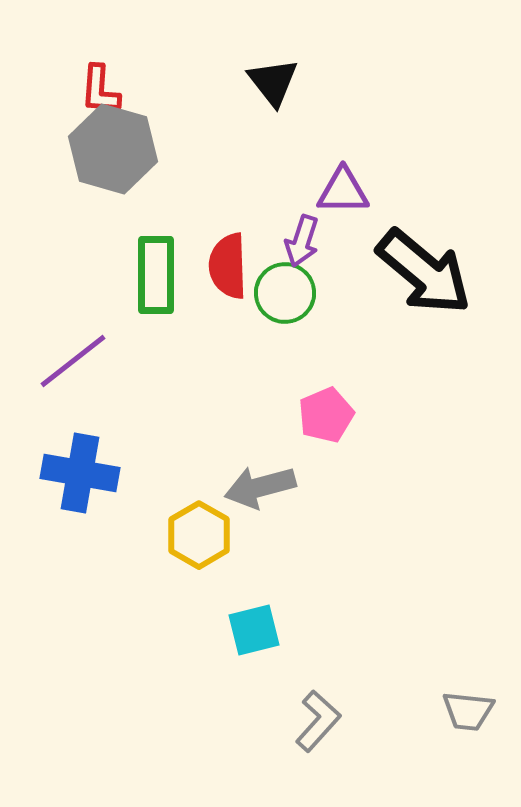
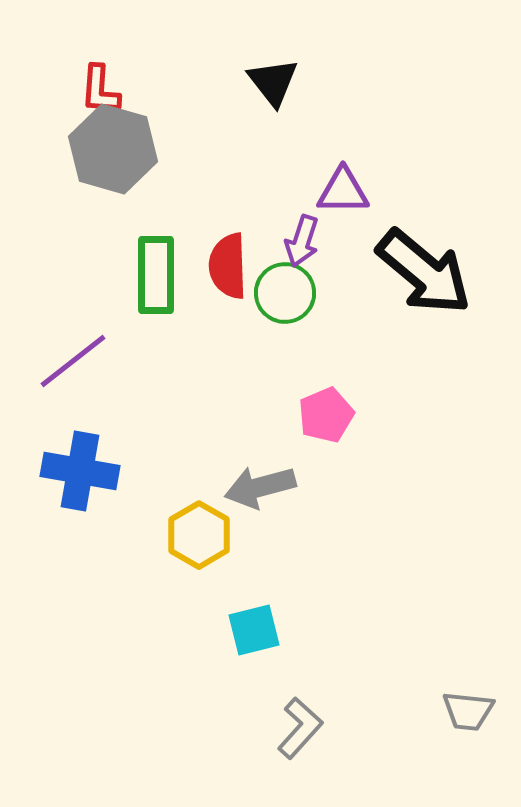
blue cross: moved 2 px up
gray L-shape: moved 18 px left, 7 px down
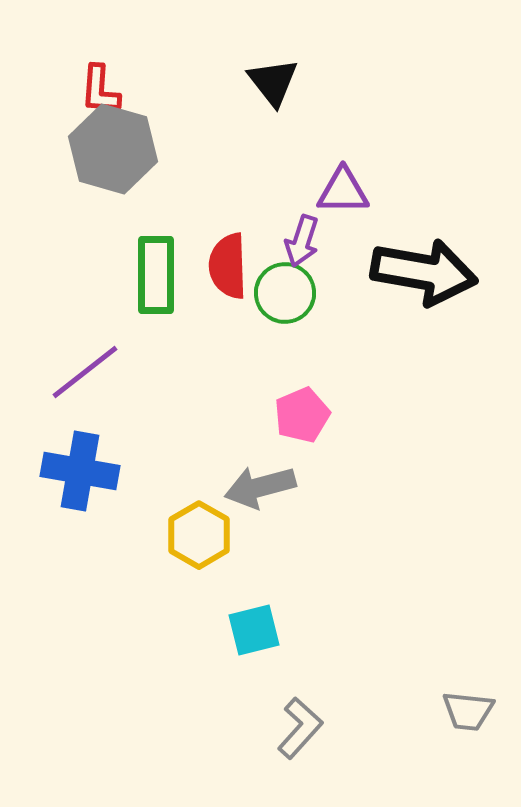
black arrow: rotated 30 degrees counterclockwise
purple line: moved 12 px right, 11 px down
pink pentagon: moved 24 px left
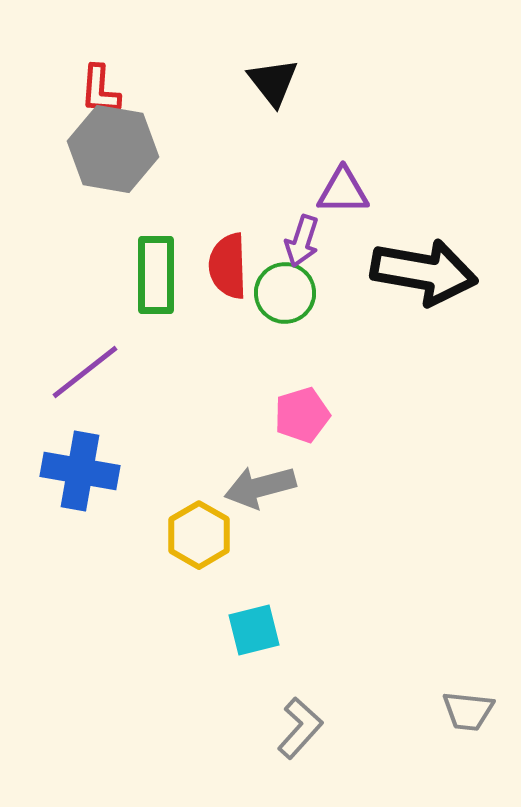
gray hexagon: rotated 6 degrees counterclockwise
pink pentagon: rotated 6 degrees clockwise
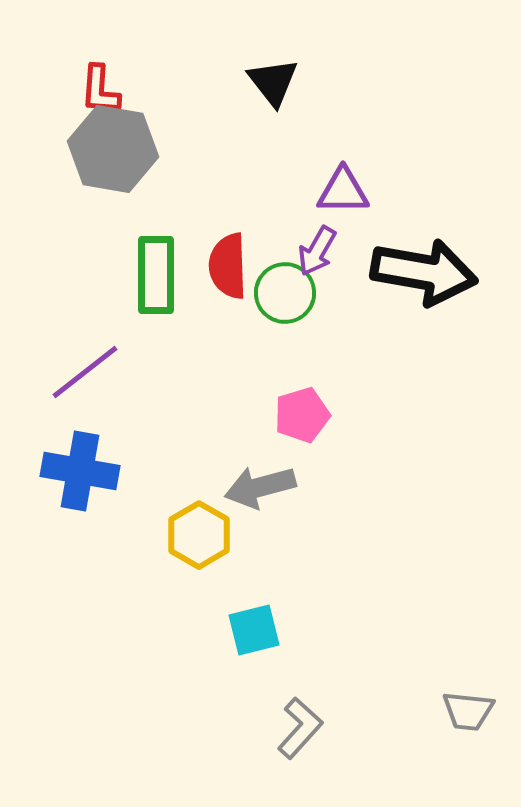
purple arrow: moved 15 px right, 10 px down; rotated 12 degrees clockwise
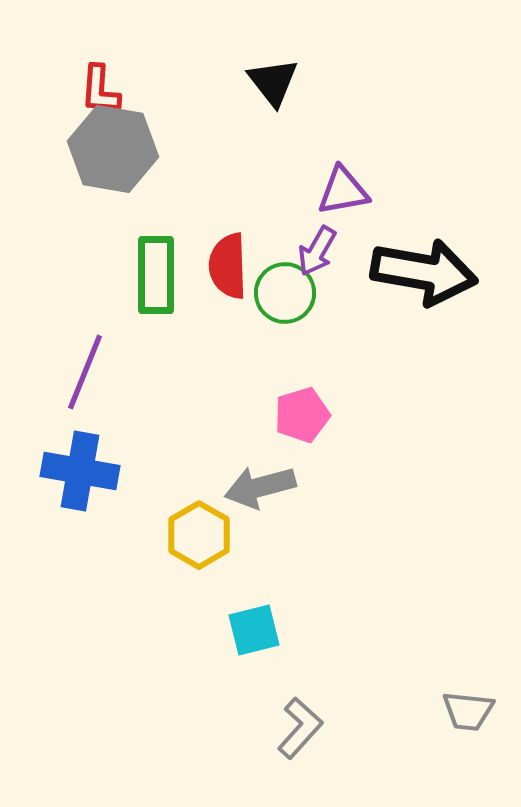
purple triangle: rotated 10 degrees counterclockwise
purple line: rotated 30 degrees counterclockwise
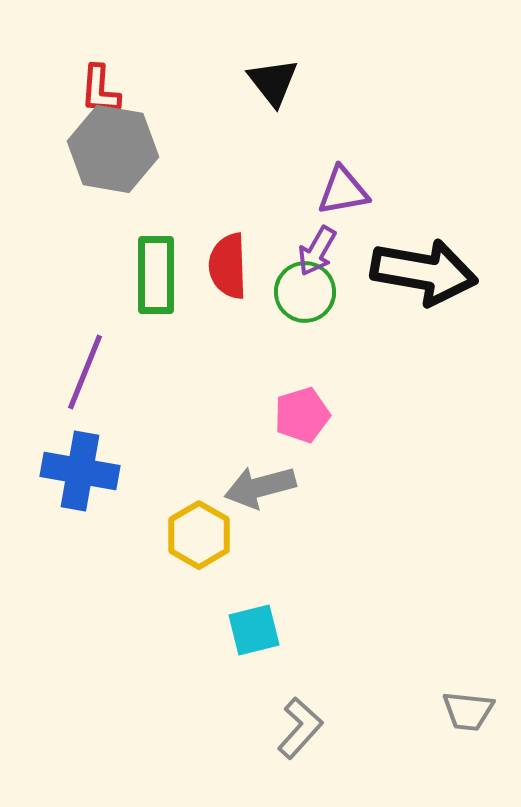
green circle: moved 20 px right, 1 px up
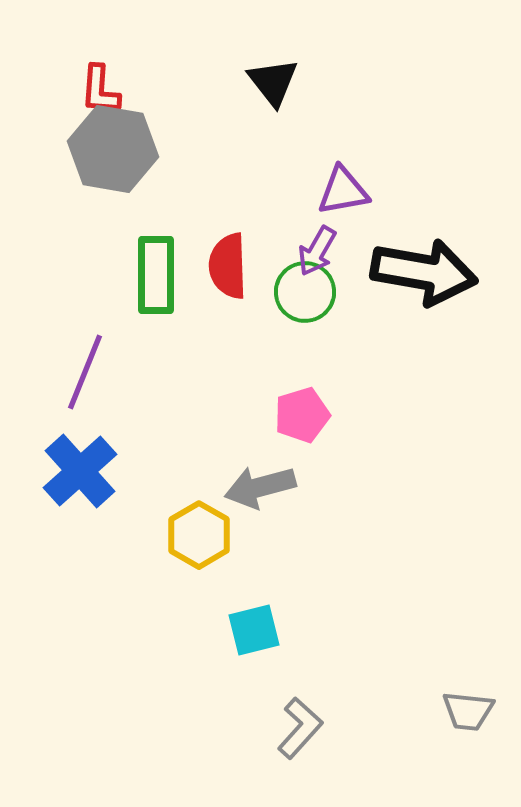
blue cross: rotated 38 degrees clockwise
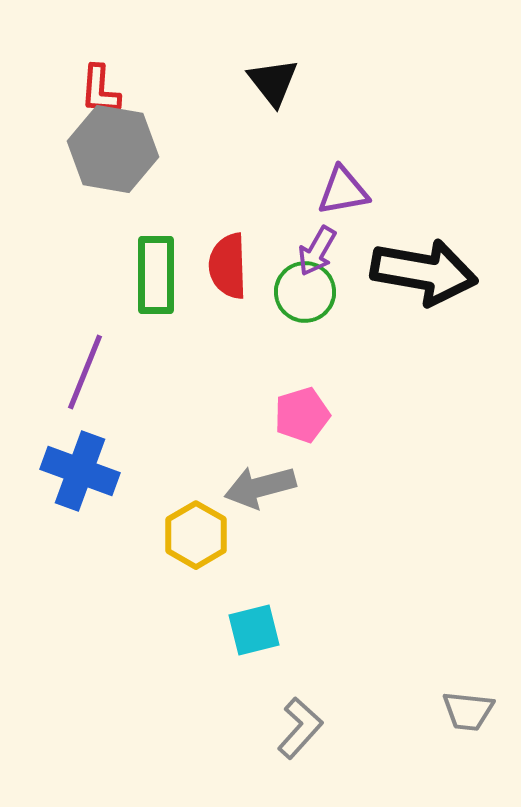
blue cross: rotated 28 degrees counterclockwise
yellow hexagon: moved 3 px left
